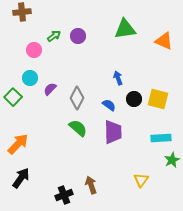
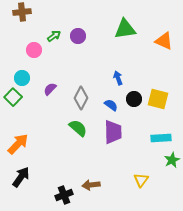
cyan circle: moved 8 px left
gray diamond: moved 4 px right
blue semicircle: moved 2 px right
black arrow: moved 1 px up
brown arrow: rotated 78 degrees counterclockwise
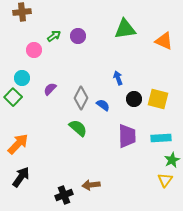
blue semicircle: moved 8 px left
purple trapezoid: moved 14 px right, 4 px down
yellow triangle: moved 24 px right
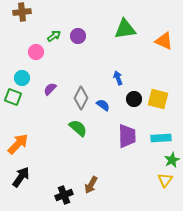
pink circle: moved 2 px right, 2 px down
green square: rotated 24 degrees counterclockwise
brown arrow: rotated 54 degrees counterclockwise
